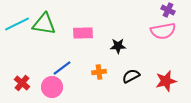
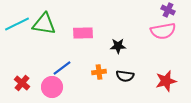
black semicircle: moved 6 px left; rotated 144 degrees counterclockwise
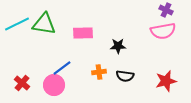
purple cross: moved 2 px left
pink circle: moved 2 px right, 2 px up
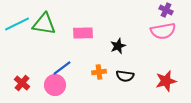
black star: rotated 21 degrees counterclockwise
pink circle: moved 1 px right
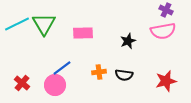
green triangle: rotated 50 degrees clockwise
black star: moved 10 px right, 5 px up
black semicircle: moved 1 px left, 1 px up
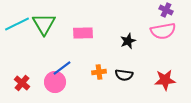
red star: moved 1 px left, 1 px up; rotated 10 degrees clockwise
pink circle: moved 3 px up
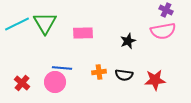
green triangle: moved 1 px right, 1 px up
blue line: rotated 42 degrees clockwise
red star: moved 10 px left
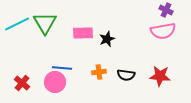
black star: moved 21 px left, 2 px up
black semicircle: moved 2 px right
red star: moved 5 px right, 4 px up; rotated 10 degrees clockwise
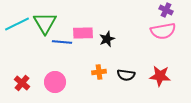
blue line: moved 26 px up
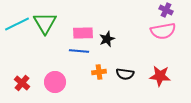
blue line: moved 17 px right, 9 px down
black semicircle: moved 1 px left, 1 px up
